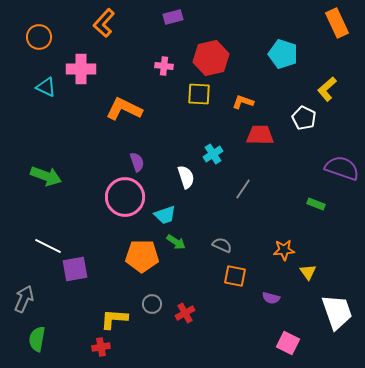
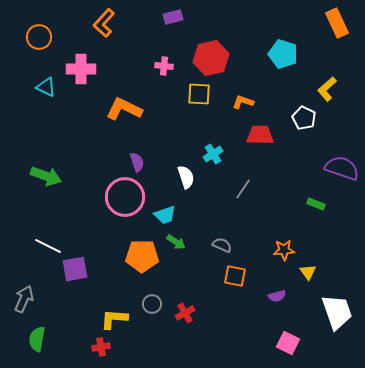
purple semicircle at (271, 298): moved 6 px right, 2 px up; rotated 30 degrees counterclockwise
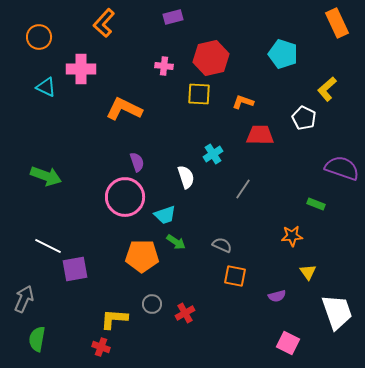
orange star at (284, 250): moved 8 px right, 14 px up
red cross at (101, 347): rotated 30 degrees clockwise
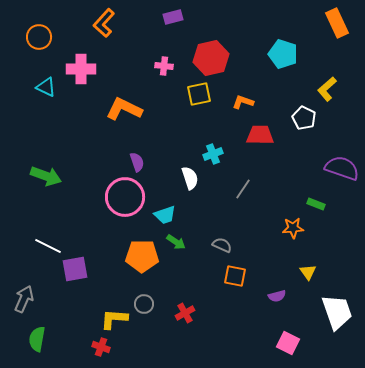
yellow square at (199, 94): rotated 15 degrees counterclockwise
cyan cross at (213, 154): rotated 12 degrees clockwise
white semicircle at (186, 177): moved 4 px right, 1 px down
orange star at (292, 236): moved 1 px right, 8 px up
gray circle at (152, 304): moved 8 px left
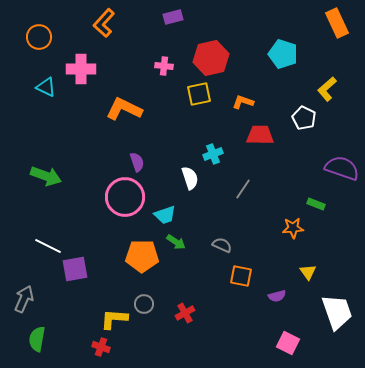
orange square at (235, 276): moved 6 px right
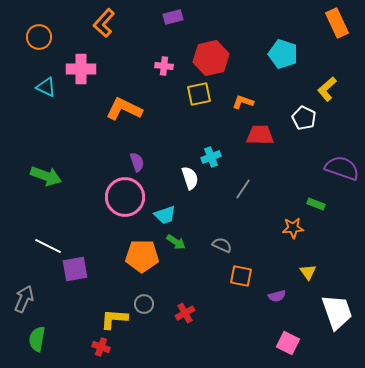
cyan cross at (213, 154): moved 2 px left, 3 px down
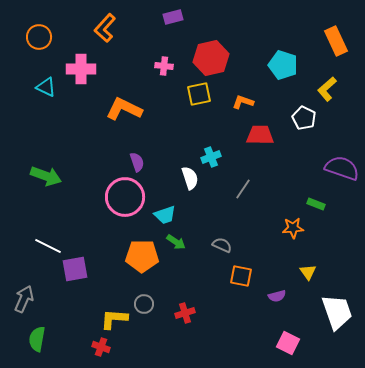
orange L-shape at (104, 23): moved 1 px right, 5 px down
orange rectangle at (337, 23): moved 1 px left, 18 px down
cyan pentagon at (283, 54): moved 11 px down
red cross at (185, 313): rotated 12 degrees clockwise
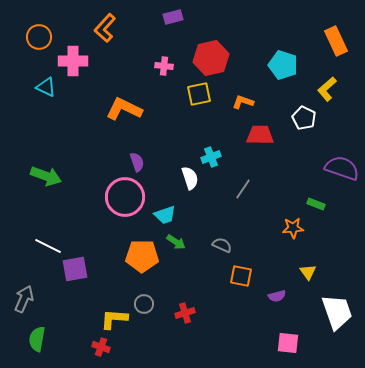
pink cross at (81, 69): moved 8 px left, 8 px up
pink square at (288, 343): rotated 20 degrees counterclockwise
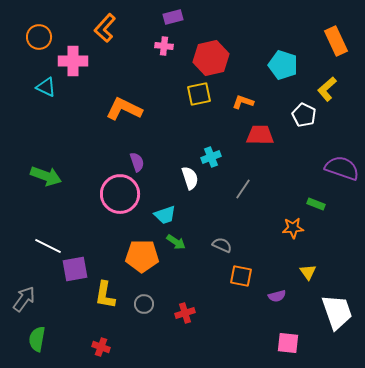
pink cross at (164, 66): moved 20 px up
white pentagon at (304, 118): moved 3 px up
pink circle at (125, 197): moved 5 px left, 3 px up
gray arrow at (24, 299): rotated 12 degrees clockwise
yellow L-shape at (114, 319): moved 9 px left, 24 px up; rotated 84 degrees counterclockwise
